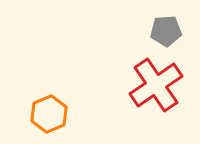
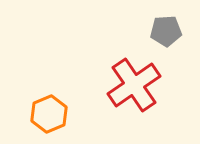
red cross: moved 22 px left
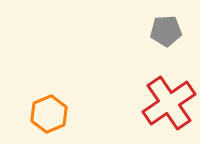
red cross: moved 35 px right, 18 px down
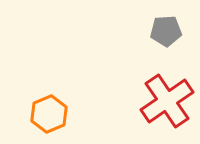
red cross: moved 2 px left, 2 px up
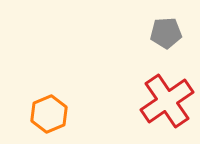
gray pentagon: moved 2 px down
